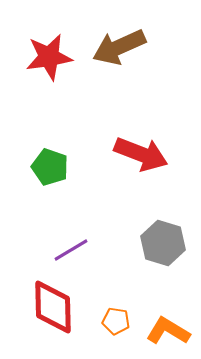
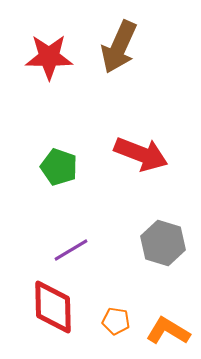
brown arrow: rotated 42 degrees counterclockwise
red star: rotated 9 degrees clockwise
green pentagon: moved 9 px right
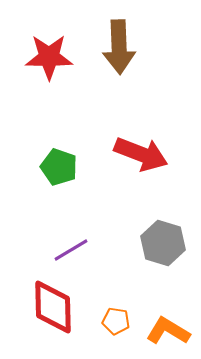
brown arrow: rotated 26 degrees counterclockwise
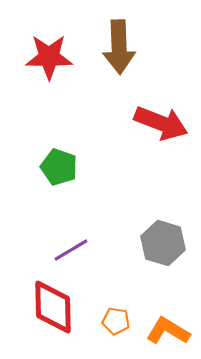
red arrow: moved 20 px right, 31 px up
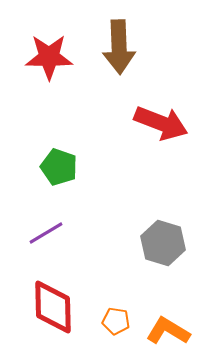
purple line: moved 25 px left, 17 px up
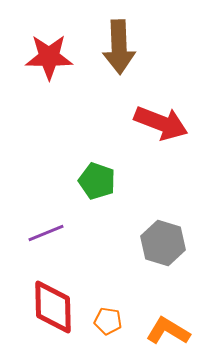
green pentagon: moved 38 px right, 14 px down
purple line: rotated 9 degrees clockwise
orange pentagon: moved 8 px left
